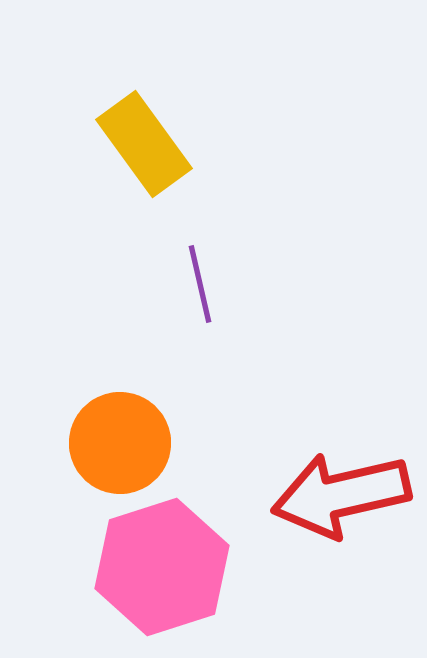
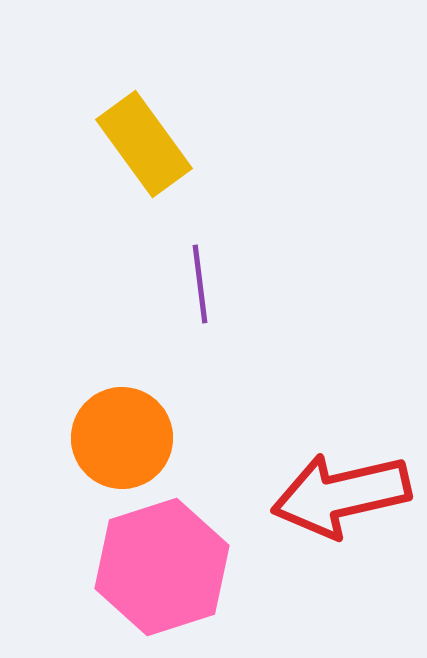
purple line: rotated 6 degrees clockwise
orange circle: moved 2 px right, 5 px up
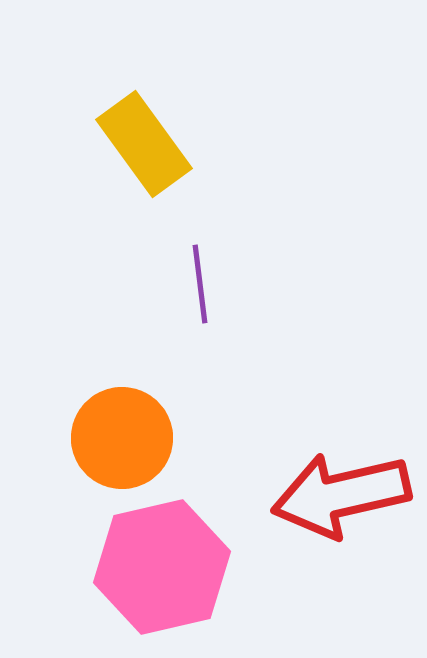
pink hexagon: rotated 5 degrees clockwise
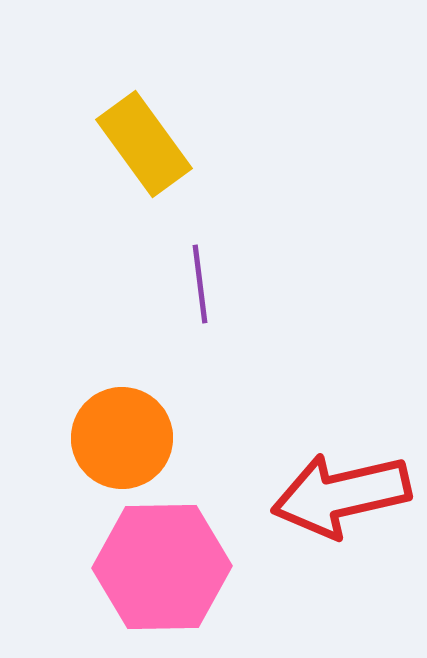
pink hexagon: rotated 12 degrees clockwise
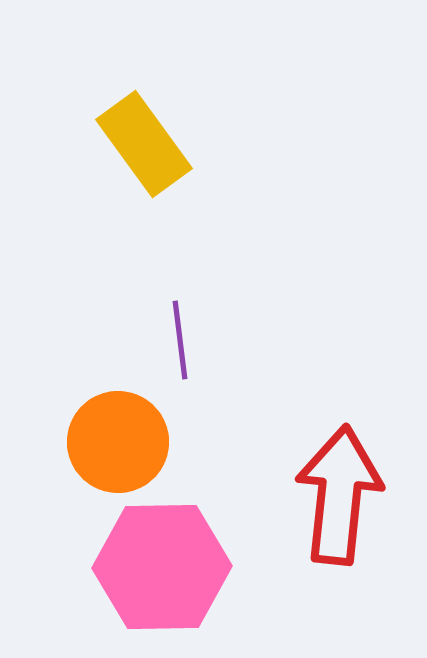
purple line: moved 20 px left, 56 px down
orange circle: moved 4 px left, 4 px down
red arrow: moved 2 px left; rotated 109 degrees clockwise
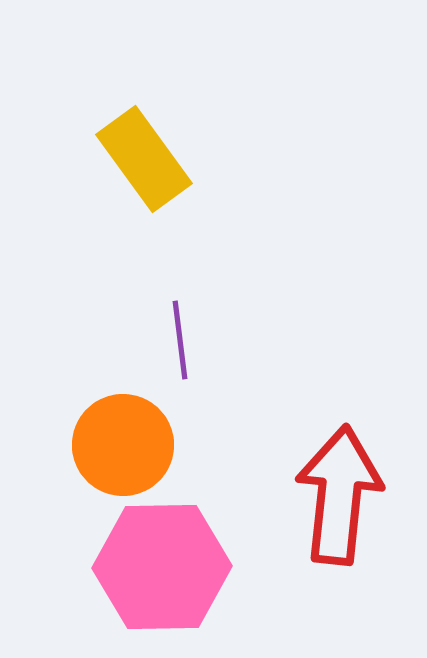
yellow rectangle: moved 15 px down
orange circle: moved 5 px right, 3 px down
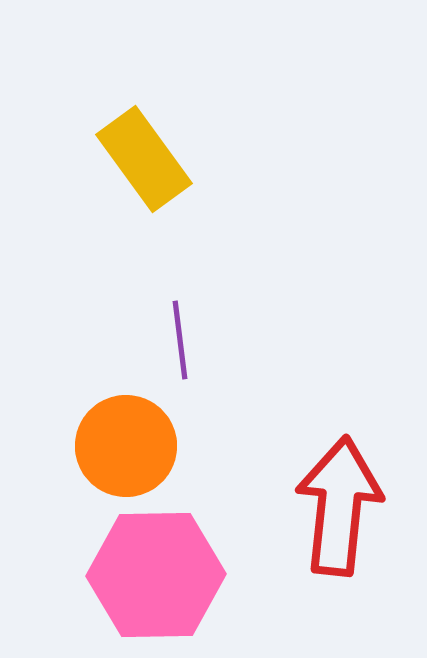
orange circle: moved 3 px right, 1 px down
red arrow: moved 11 px down
pink hexagon: moved 6 px left, 8 px down
